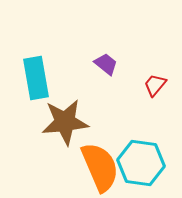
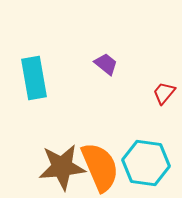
cyan rectangle: moved 2 px left
red trapezoid: moved 9 px right, 8 px down
brown star: moved 3 px left, 45 px down
cyan hexagon: moved 5 px right
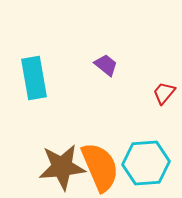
purple trapezoid: moved 1 px down
cyan hexagon: rotated 12 degrees counterclockwise
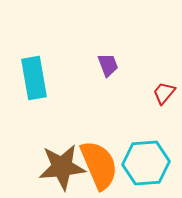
purple trapezoid: moved 2 px right; rotated 30 degrees clockwise
orange semicircle: moved 1 px left, 2 px up
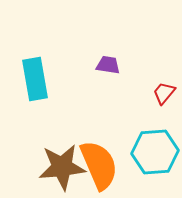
purple trapezoid: rotated 60 degrees counterclockwise
cyan rectangle: moved 1 px right, 1 px down
cyan hexagon: moved 9 px right, 11 px up
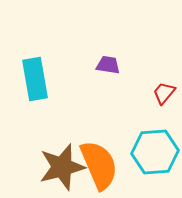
brown star: rotated 9 degrees counterclockwise
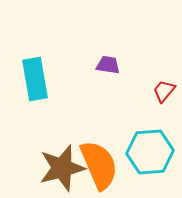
red trapezoid: moved 2 px up
cyan hexagon: moved 5 px left
brown star: moved 1 px down
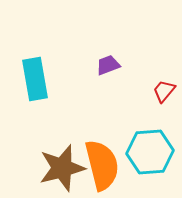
purple trapezoid: rotated 30 degrees counterclockwise
orange semicircle: moved 3 px right; rotated 9 degrees clockwise
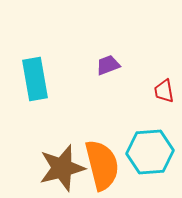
red trapezoid: rotated 50 degrees counterclockwise
